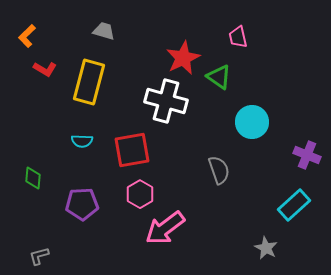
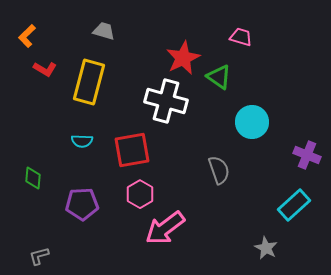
pink trapezoid: moved 3 px right; rotated 120 degrees clockwise
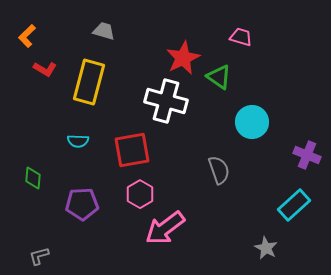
cyan semicircle: moved 4 px left
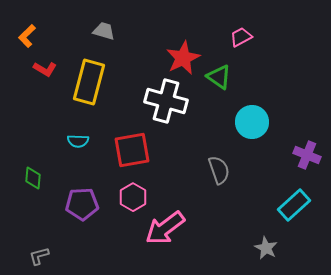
pink trapezoid: rotated 45 degrees counterclockwise
pink hexagon: moved 7 px left, 3 px down
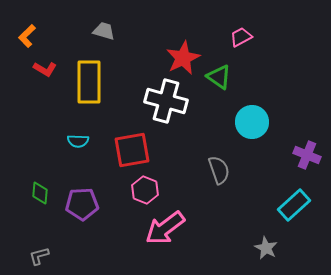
yellow rectangle: rotated 15 degrees counterclockwise
green diamond: moved 7 px right, 15 px down
pink hexagon: moved 12 px right, 7 px up; rotated 8 degrees counterclockwise
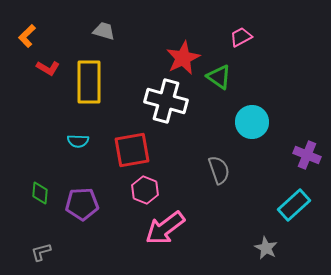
red L-shape: moved 3 px right, 1 px up
gray L-shape: moved 2 px right, 4 px up
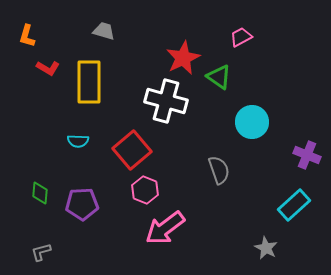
orange L-shape: rotated 30 degrees counterclockwise
red square: rotated 30 degrees counterclockwise
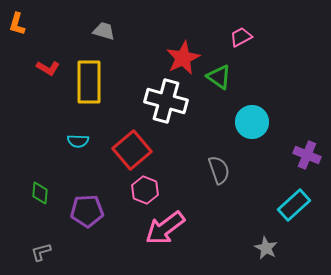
orange L-shape: moved 10 px left, 12 px up
purple pentagon: moved 5 px right, 7 px down
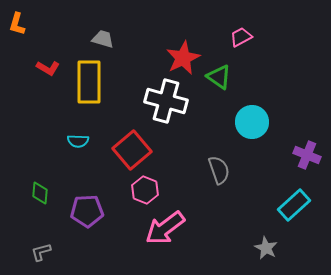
gray trapezoid: moved 1 px left, 8 px down
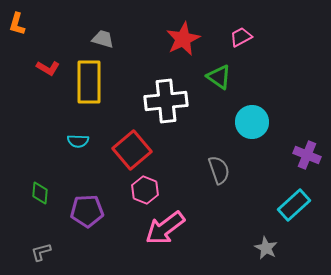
red star: moved 19 px up
white cross: rotated 21 degrees counterclockwise
